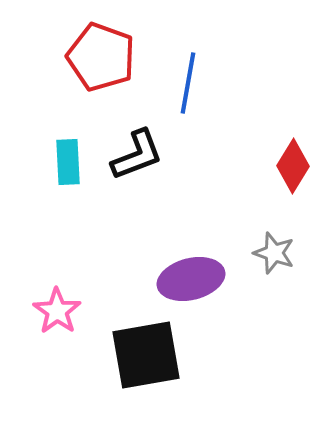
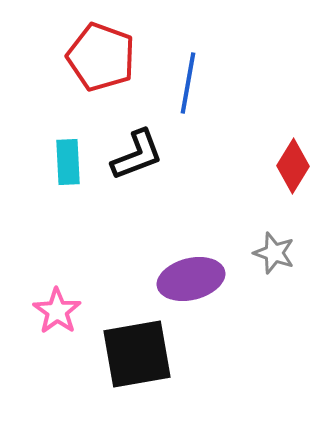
black square: moved 9 px left, 1 px up
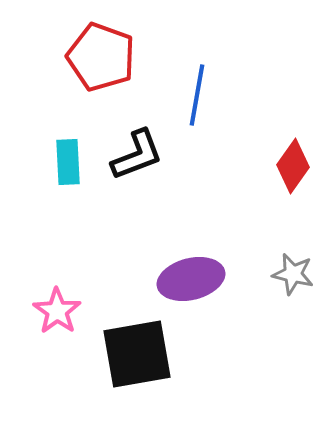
blue line: moved 9 px right, 12 px down
red diamond: rotated 4 degrees clockwise
gray star: moved 19 px right, 21 px down; rotated 6 degrees counterclockwise
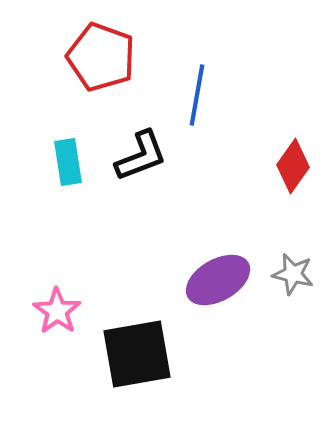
black L-shape: moved 4 px right, 1 px down
cyan rectangle: rotated 6 degrees counterclockwise
purple ellipse: moved 27 px right, 1 px down; rotated 16 degrees counterclockwise
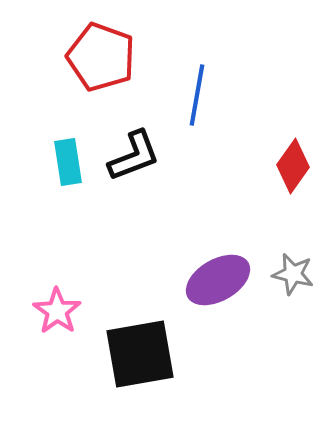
black L-shape: moved 7 px left
black square: moved 3 px right
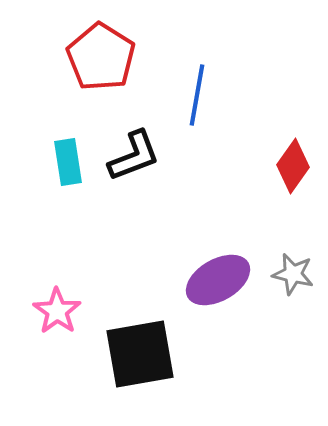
red pentagon: rotated 12 degrees clockwise
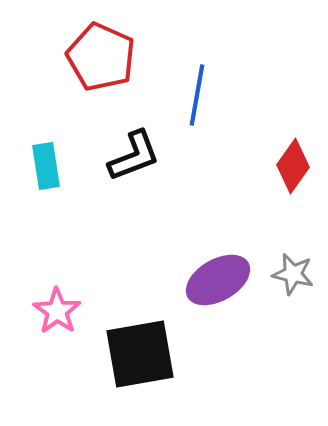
red pentagon: rotated 8 degrees counterclockwise
cyan rectangle: moved 22 px left, 4 px down
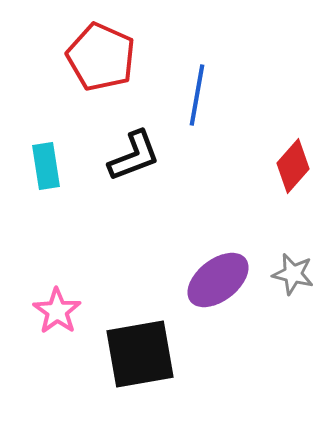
red diamond: rotated 6 degrees clockwise
purple ellipse: rotated 8 degrees counterclockwise
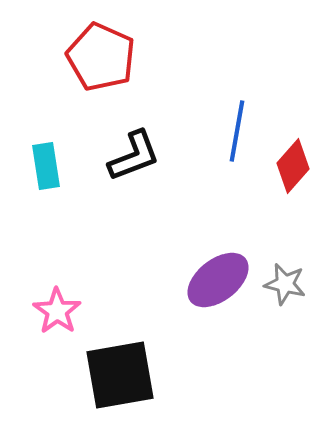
blue line: moved 40 px right, 36 px down
gray star: moved 8 px left, 10 px down
black square: moved 20 px left, 21 px down
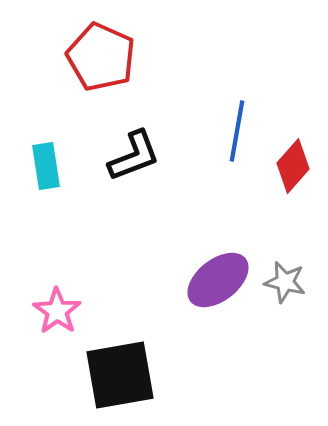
gray star: moved 2 px up
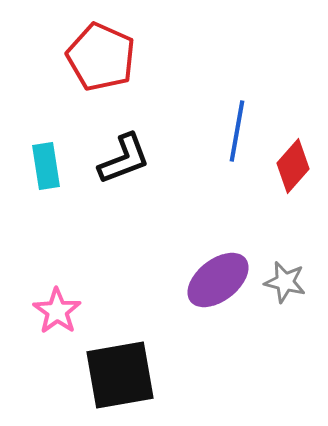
black L-shape: moved 10 px left, 3 px down
